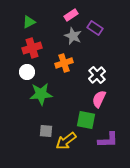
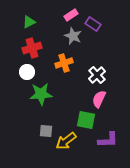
purple rectangle: moved 2 px left, 4 px up
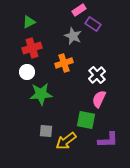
pink rectangle: moved 8 px right, 5 px up
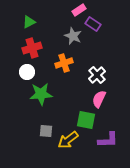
yellow arrow: moved 2 px right, 1 px up
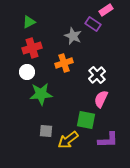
pink rectangle: moved 27 px right
pink semicircle: moved 2 px right
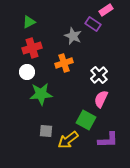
white cross: moved 2 px right
green square: rotated 18 degrees clockwise
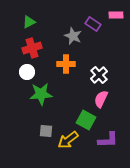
pink rectangle: moved 10 px right, 5 px down; rotated 32 degrees clockwise
orange cross: moved 2 px right, 1 px down; rotated 18 degrees clockwise
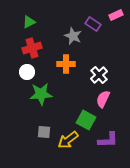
pink rectangle: rotated 24 degrees counterclockwise
pink semicircle: moved 2 px right
gray square: moved 2 px left, 1 px down
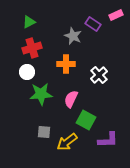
pink semicircle: moved 32 px left
yellow arrow: moved 1 px left, 2 px down
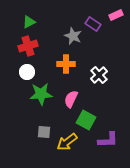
red cross: moved 4 px left, 2 px up
